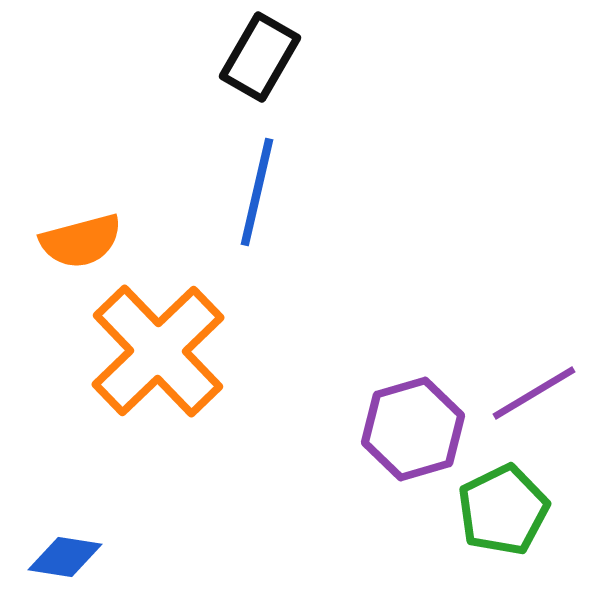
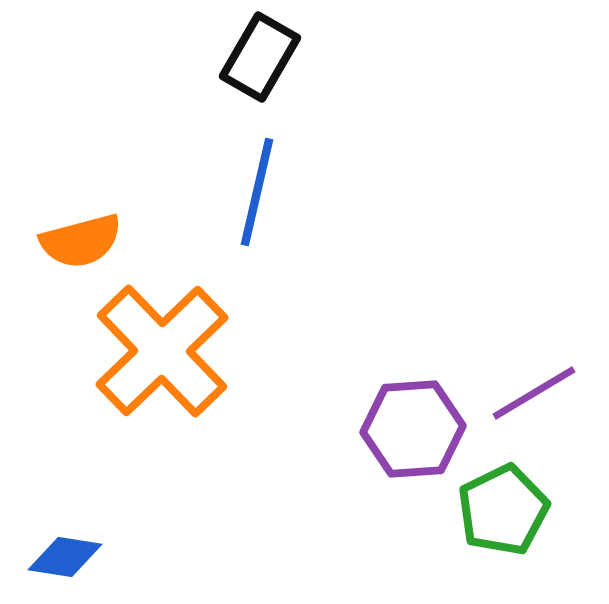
orange cross: moved 4 px right
purple hexagon: rotated 12 degrees clockwise
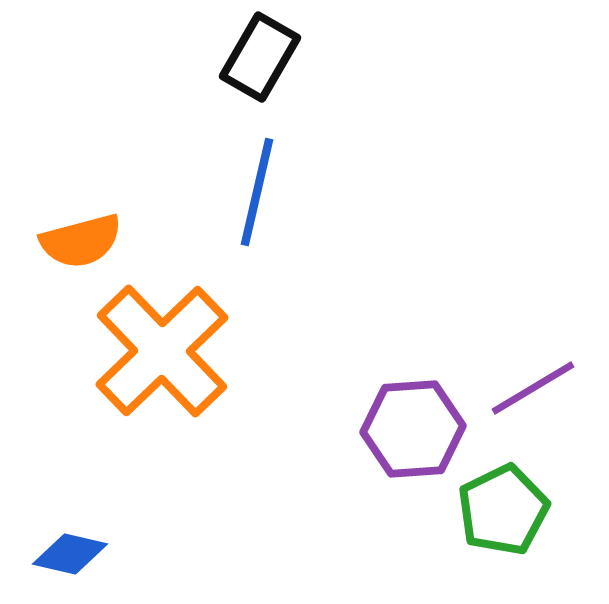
purple line: moved 1 px left, 5 px up
blue diamond: moved 5 px right, 3 px up; rotated 4 degrees clockwise
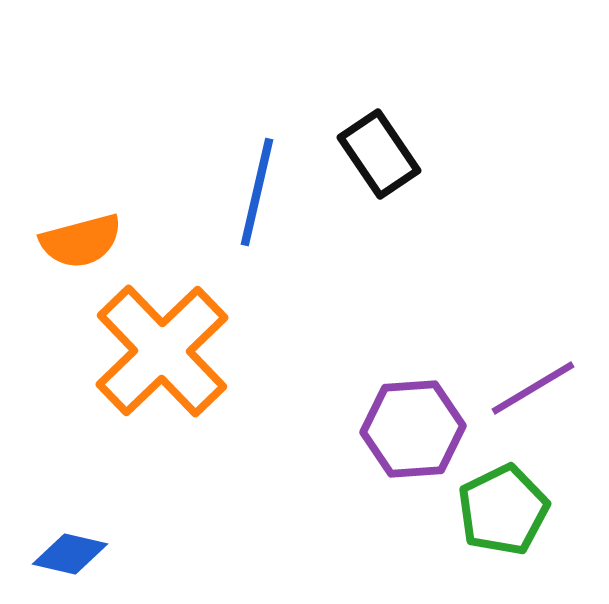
black rectangle: moved 119 px right, 97 px down; rotated 64 degrees counterclockwise
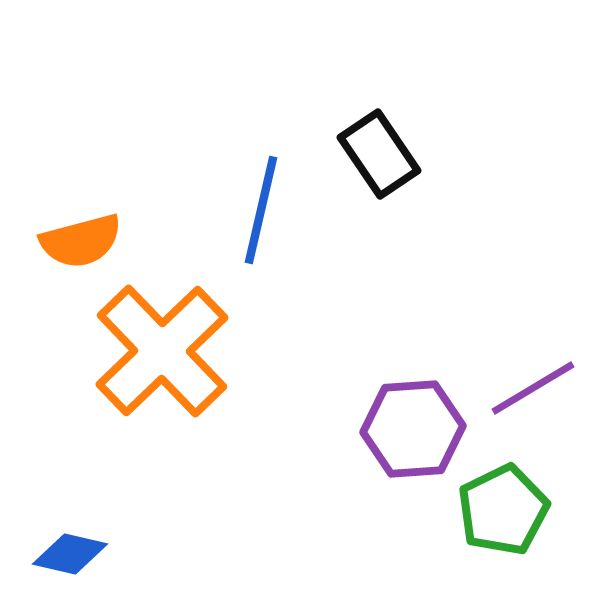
blue line: moved 4 px right, 18 px down
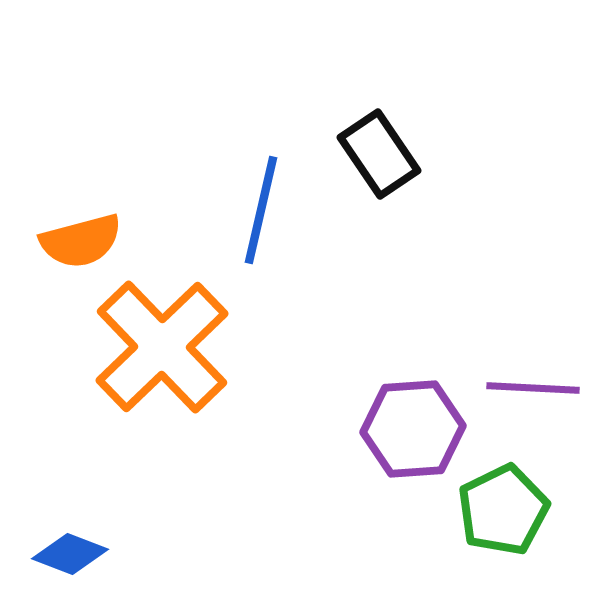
orange cross: moved 4 px up
purple line: rotated 34 degrees clockwise
blue diamond: rotated 8 degrees clockwise
